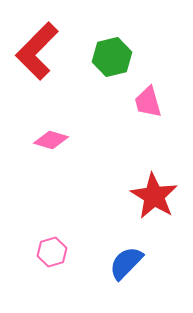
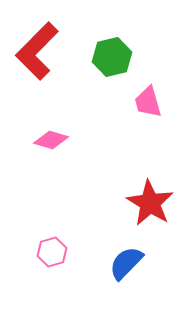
red star: moved 4 px left, 7 px down
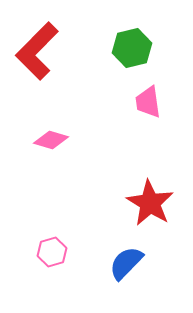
green hexagon: moved 20 px right, 9 px up
pink trapezoid: rotated 8 degrees clockwise
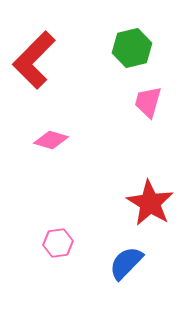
red L-shape: moved 3 px left, 9 px down
pink trapezoid: rotated 24 degrees clockwise
pink hexagon: moved 6 px right, 9 px up; rotated 8 degrees clockwise
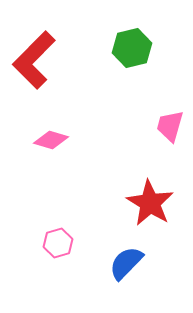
pink trapezoid: moved 22 px right, 24 px down
pink hexagon: rotated 8 degrees counterclockwise
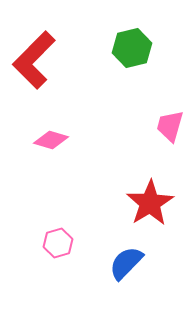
red star: rotated 9 degrees clockwise
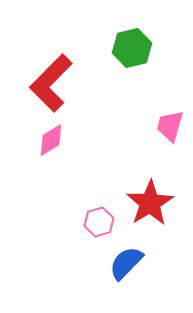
red L-shape: moved 17 px right, 23 px down
pink diamond: rotated 48 degrees counterclockwise
pink hexagon: moved 41 px right, 21 px up
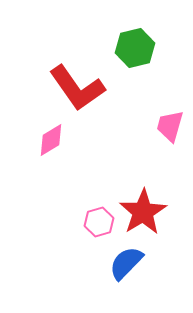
green hexagon: moved 3 px right
red L-shape: moved 26 px right, 5 px down; rotated 80 degrees counterclockwise
red star: moved 7 px left, 9 px down
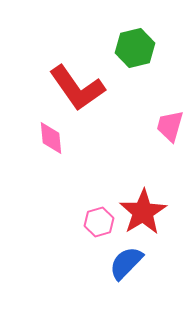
pink diamond: moved 2 px up; rotated 64 degrees counterclockwise
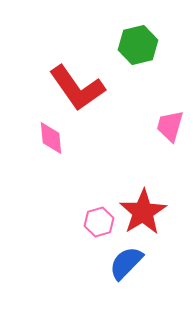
green hexagon: moved 3 px right, 3 px up
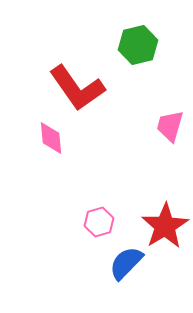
red star: moved 22 px right, 14 px down
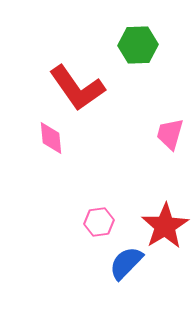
green hexagon: rotated 12 degrees clockwise
pink trapezoid: moved 8 px down
pink hexagon: rotated 8 degrees clockwise
